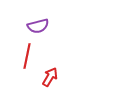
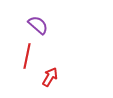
purple semicircle: moved 1 px up; rotated 125 degrees counterclockwise
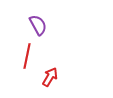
purple semicircle: rotated 20 degrees clockwise
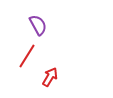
red line: rotated 20 degrees clockwise
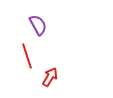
red line: rotated 50 degrees counterclockwise
